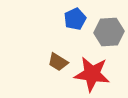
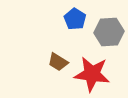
blue pentagon: rotated 15 degrees counterclockwise
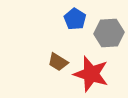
gray hexagon: moved 1 px down
red star: moved 1 px left; rotated 9 degrees clockwise
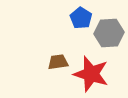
blue pentagon: moved 6 px right, 1 px up
brown trapezoid: rotated 140 degrees clockwise
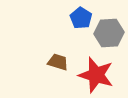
brown trapezoid: rotated 25 degrees clockwise
red star: moved 5 px right, 1 px down
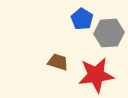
blue pentagon: moved 1 px right, 1 px down
red star: rotated 24 degrees counterclockwise
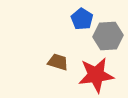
gray hexagon: moved 1 px left, 3 px down
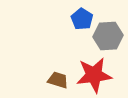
brown trapezoid: moved 18 px down
red star: moved 2 px left
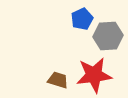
blue pentagon: rotated 15 degrees clockwise
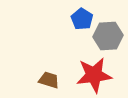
blue pentagon: rotated 15 degrees counterclockwise
brown trapezoid: moved 9 px left
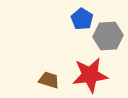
red star: moved 4 px left
